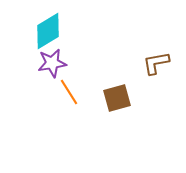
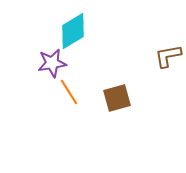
cyan diamond: moved 25 px right
brown L-shape: moved 12 px right, 7 px up
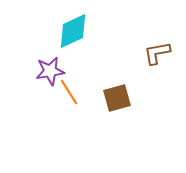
cyan diamond: rotated 6 degrees clockwise
brown L-shape: moved 11 px left, 3 px up
purple star: moved 2 px left, 8 px down
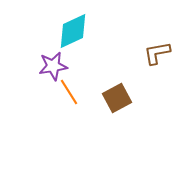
purple star: moved 3 px right, 5 px up
brown square: rotated 12 degrees counterclockwise
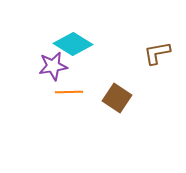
cyan diamond: moved 13 px down; rotated 57 degrees clockwise
orange line: rotated 60 degrees counterclockwise
brown square: rotated 28 degrees counterclockwise
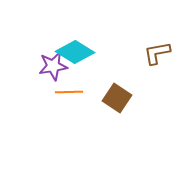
cyan diamond: moved 2 px right, 8 px down
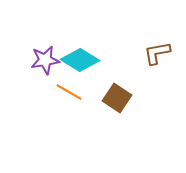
cyan diamond: moved 5 px right, 8 px down
purple star: moved 8 px left, 6 px up
orange line: rotated 32 degrees clockwise
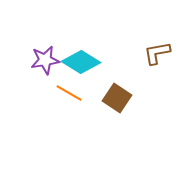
cyan diamond: moved 1 px right, 2 px down
orange line: moved 1 px down
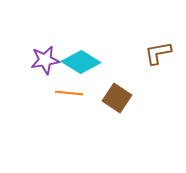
brown L-shape: moved 1 px right
orange line: rotated 24 degrees counterclockwise
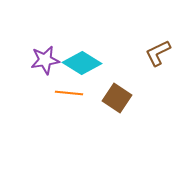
brown L-shape: rotated 16 degrees counterclockwise
cyan diamond: moved 1 px right, 1 px down
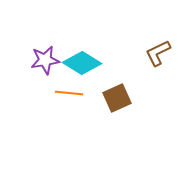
brown square: rotated 32 degrees clockwise
